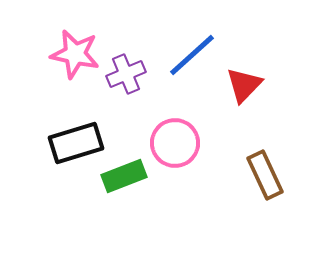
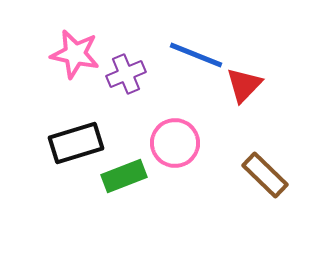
blue line: moved 4 px right; rotated 64 degrees clockwise
brown rectangle: rotated 21 degrees counterclockwise
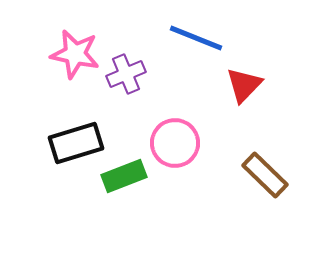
blue line: moved 17 px up
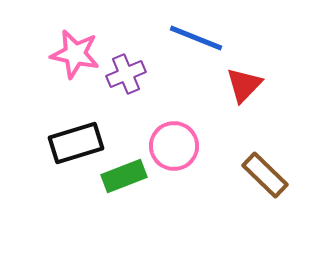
pink circle: moved 1 px left, 3 px down
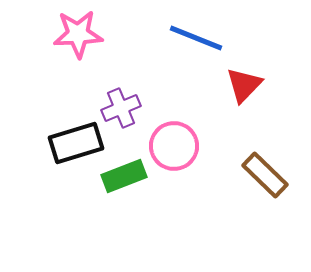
pink star: moved 3 px right, 20 px up; rotated 15 degrees counterclockwise
purple cross: moved 5 px left, 34 px down
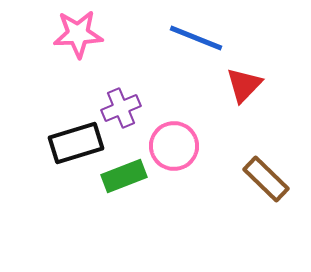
brown rectangle: moved 1 px right, 4 px down
